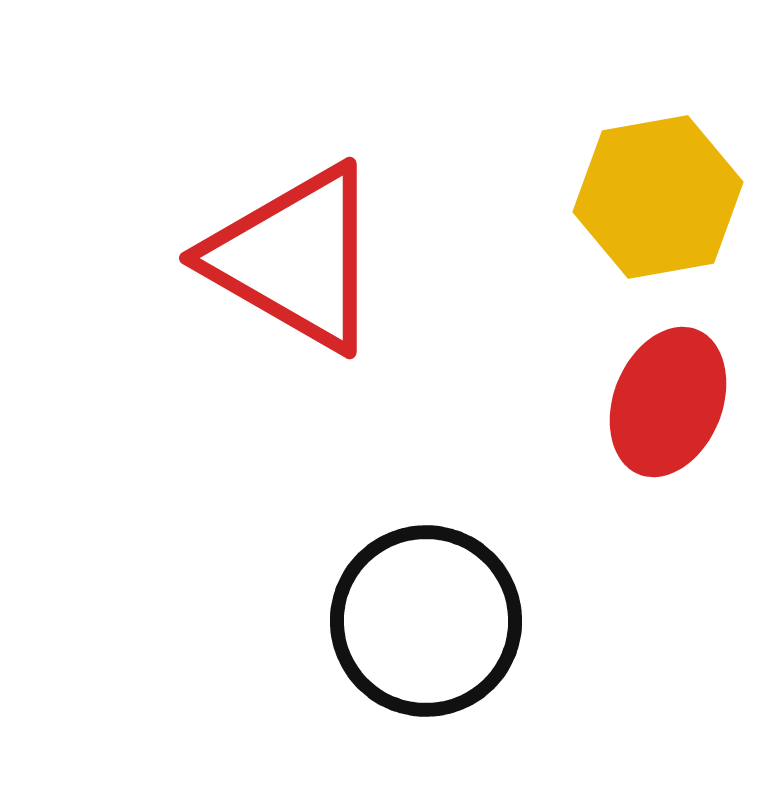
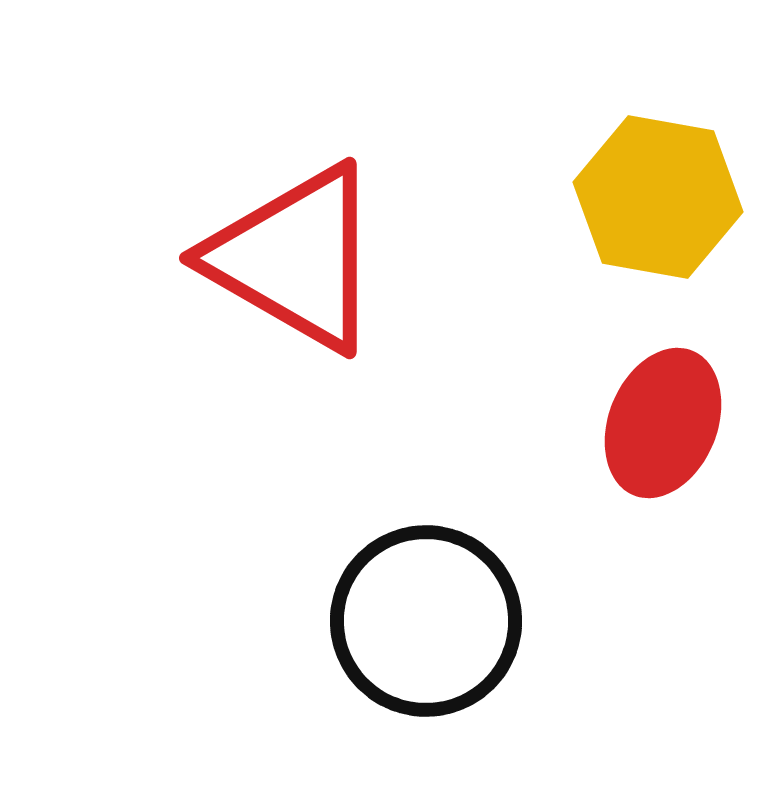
yellow hexagon: rotated 20 degrees clockwise
red ellipse: moved 5 px left, 21 px down
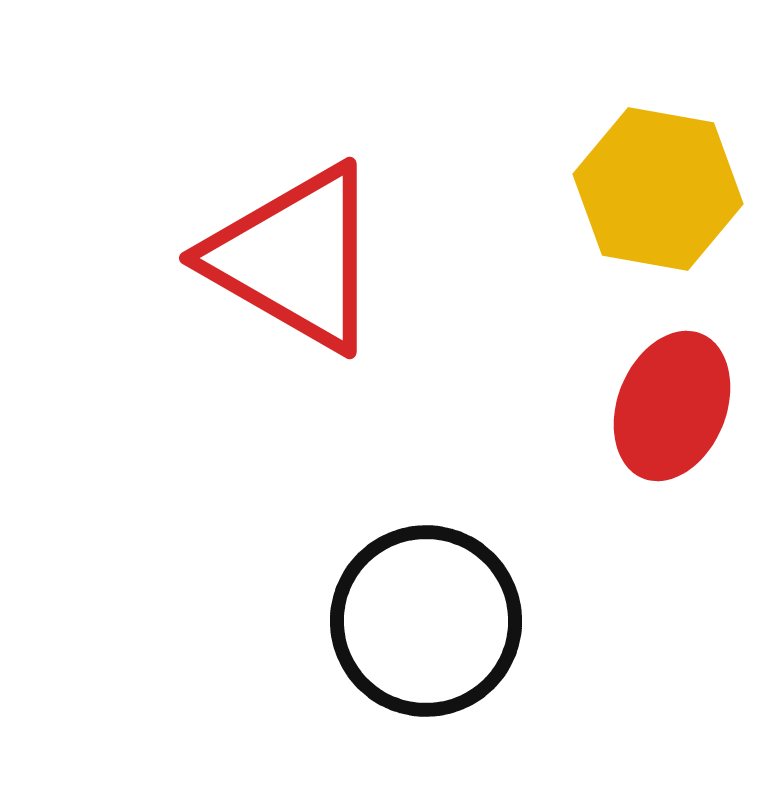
yellow hexagon: moved 8 px up
red ellipse: moved 9 px right, 17 px up
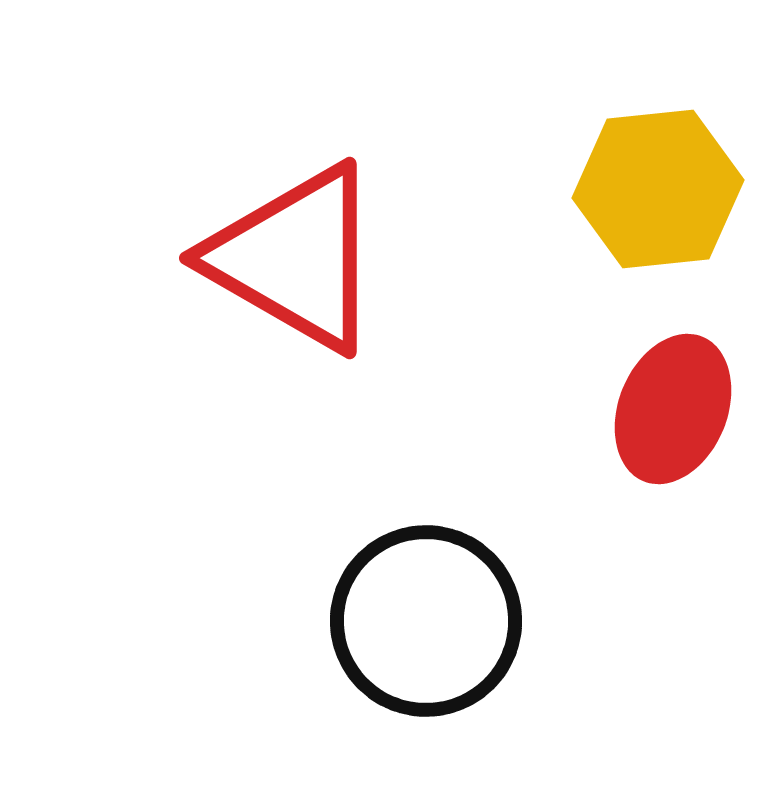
yellow hexagon: rotated 16 degrees counterclockwise
red ellipse: moved 1 px right, 3 px down
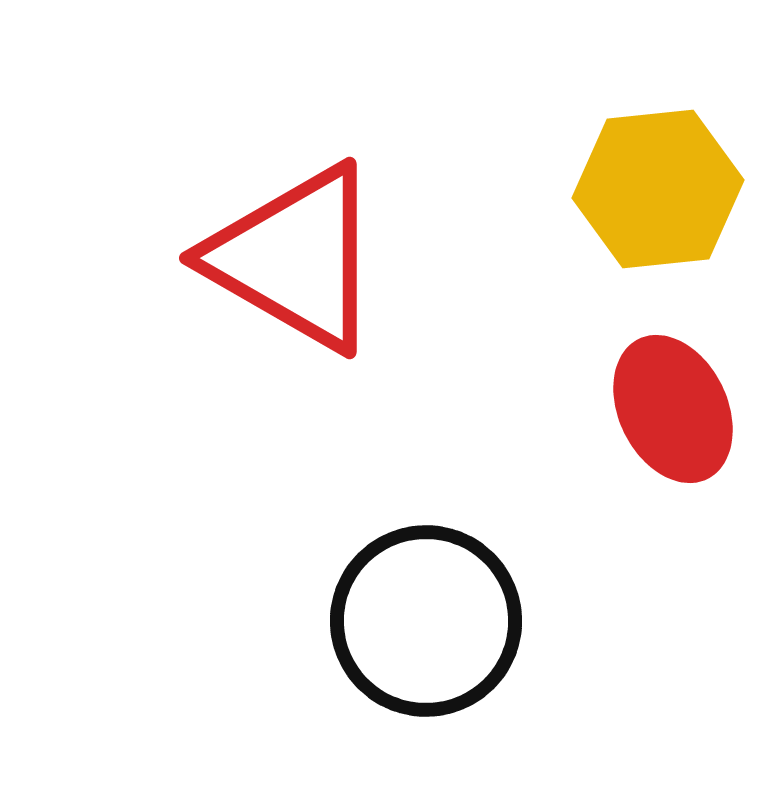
red ellipse: rotated 48 degrees counterclockwise
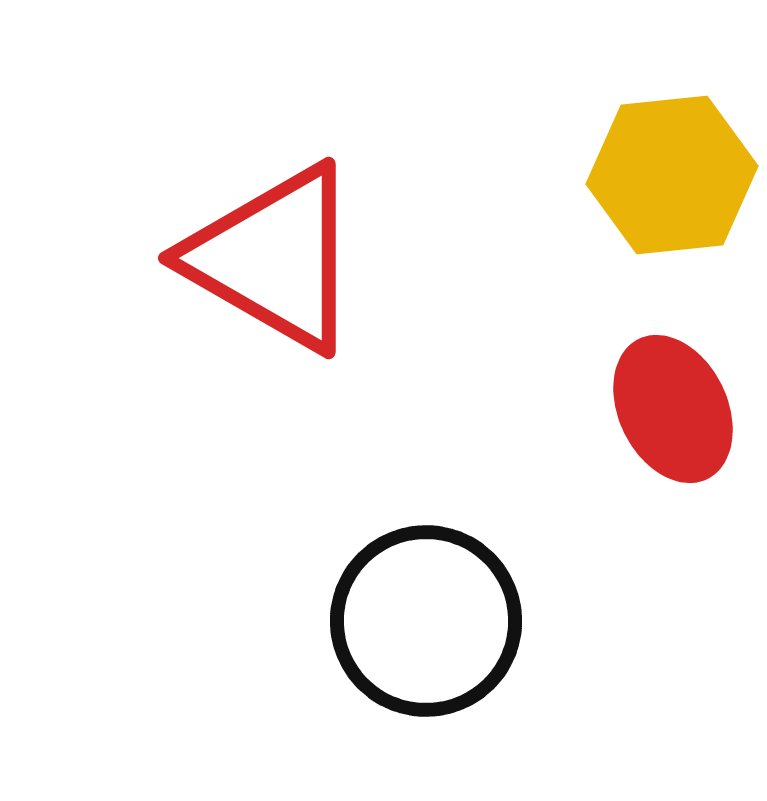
yellow hexagon: moved 14 px right, 14 px up
red triangle: moved 21 px left
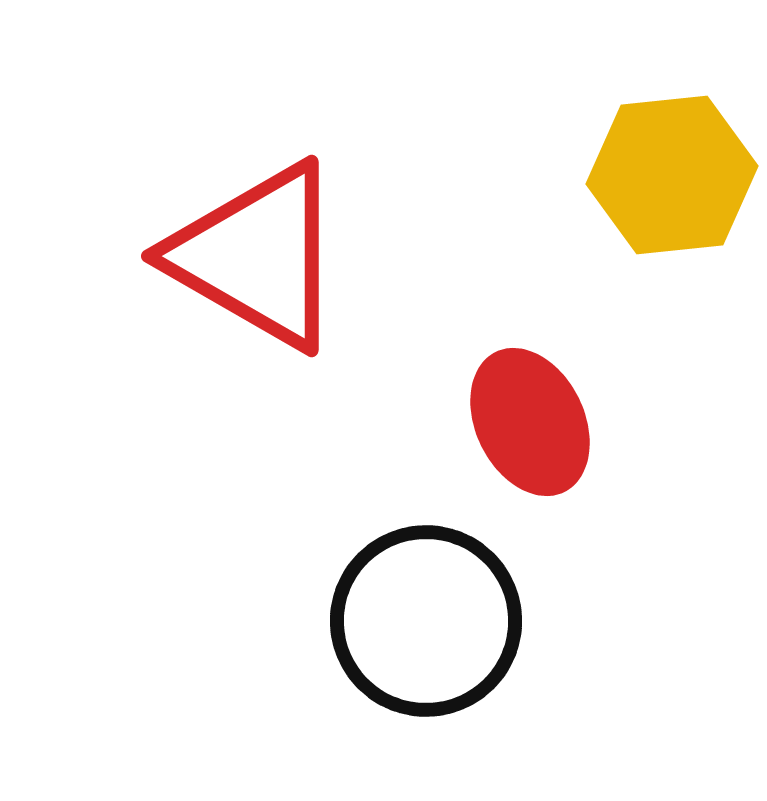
red triangle: moved 17 px left, 2 px up
red ellipse: moved 143 px left, 13 px down
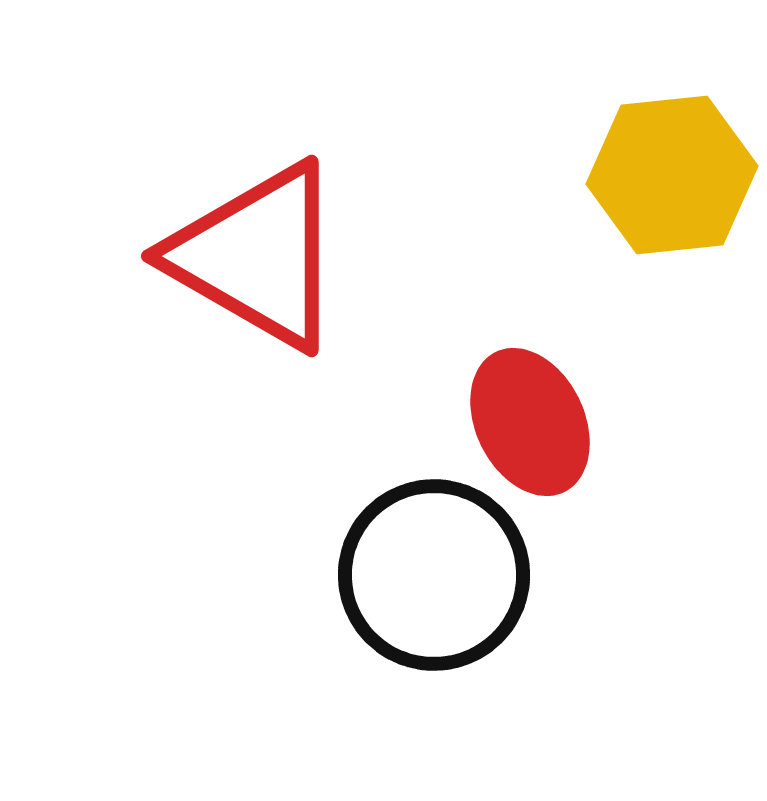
black circle: moved 8 px right, 46 px up
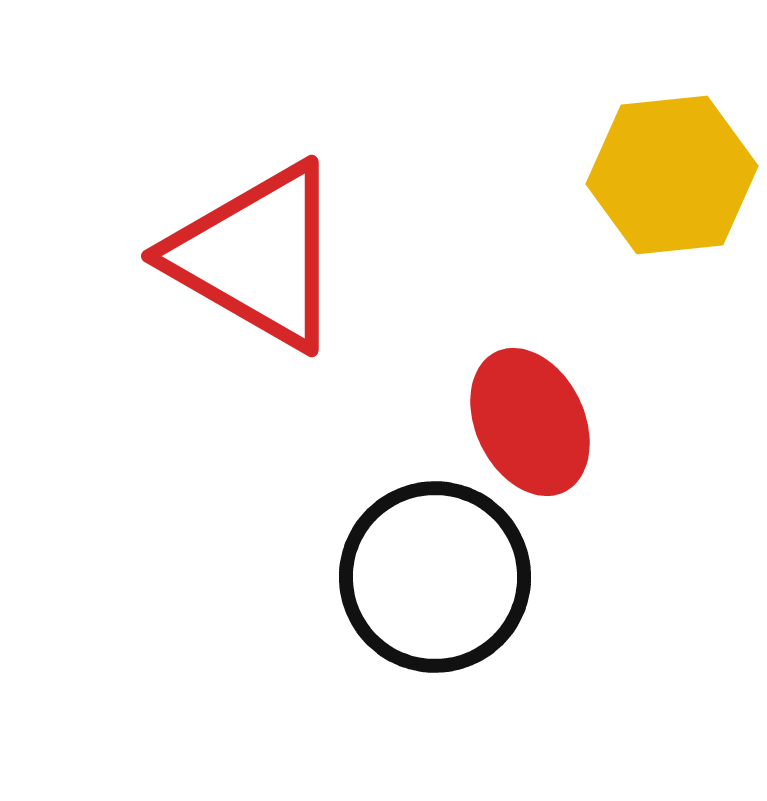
black circle: moved 1 px right, 2 px down
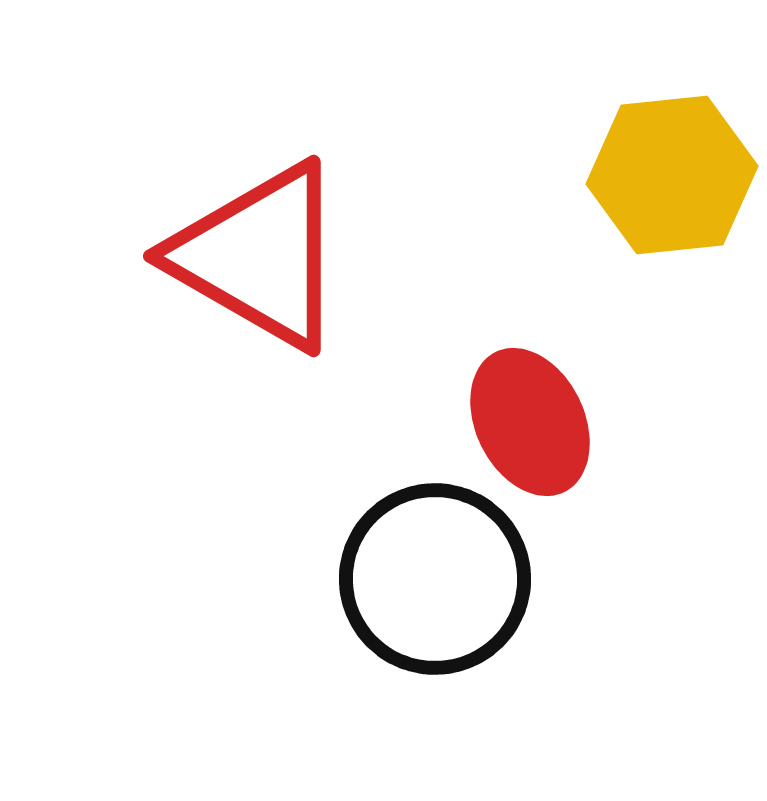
red triangle: moved 2 px right
black circle: moved 2 px down
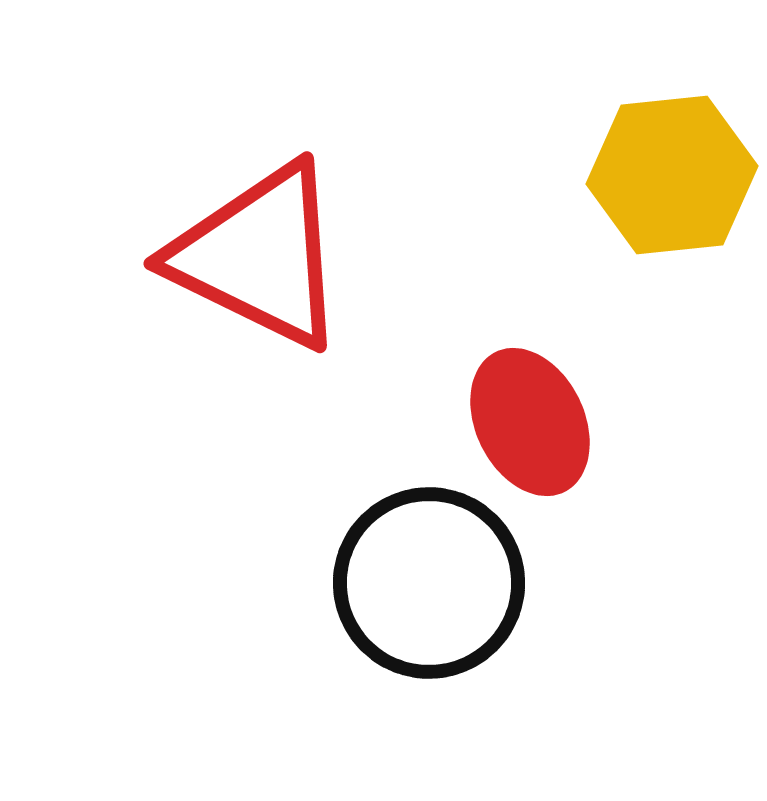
red triangle: rotated 4 degrees counterclockwise
black circle: moved 6 px left, 4 px down
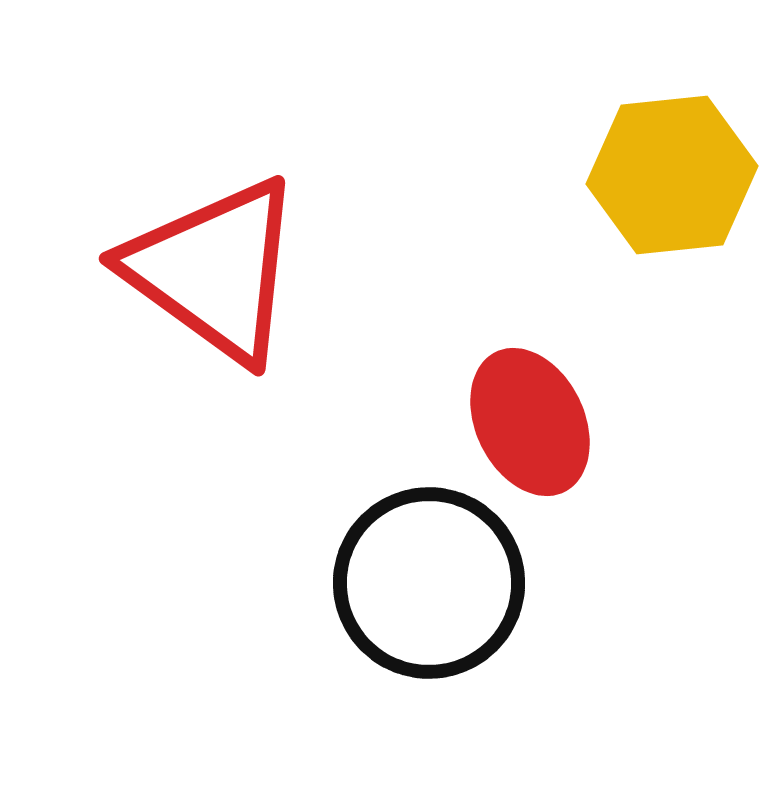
red triangle: moved 45 px left, 14 px down; rotated 10 degrees clockwise
